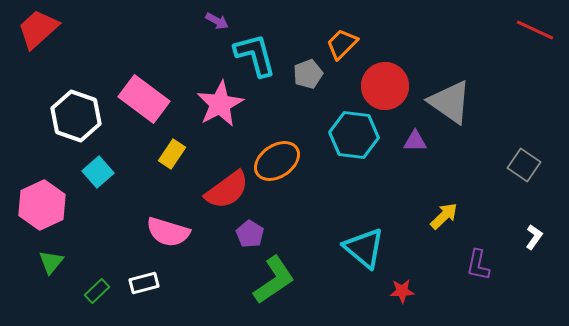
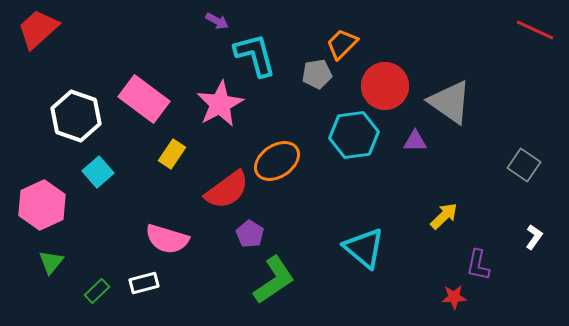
gray pentagon: moved 9 px right; rotated 12 degrees clockwise
cyan hexagon: rotated 15 degrees counterclockwise
pink semicircle: moved 1 px left, 7 px down
red star: moved 52 px right, 6 px down
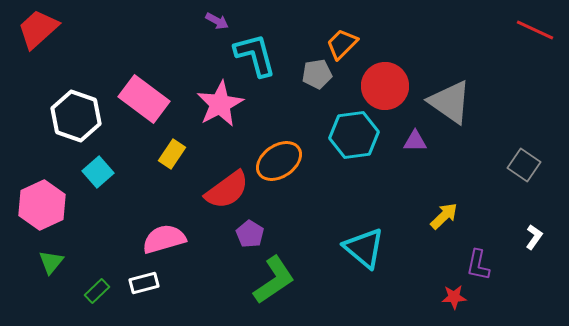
orange ellipse: moved 2 px right
pink semicircle: moved 3 px left; rotated 147 degrees clockwise
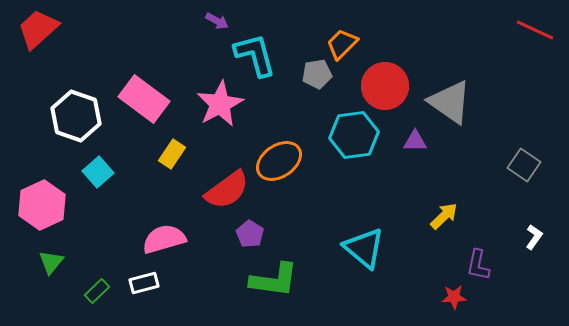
green L-shape: rotated 42 degrees clockwise
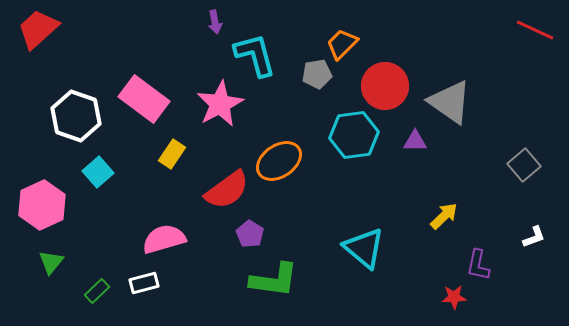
purple arrow: moved 2 px left, 1 px down; rotated 50 degrees clockwise
gray square: rotated 16 degrees clockwise
white L-shape: rotated 35 degrees clockwise
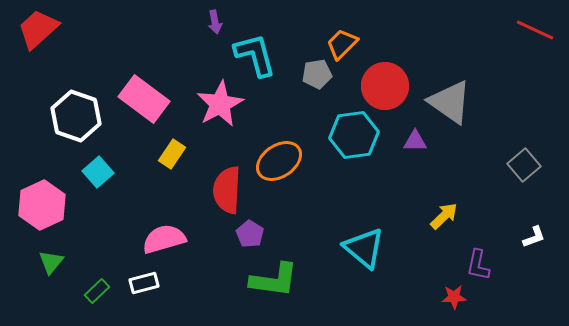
red semicircle: rotated 129 degrees clockwise
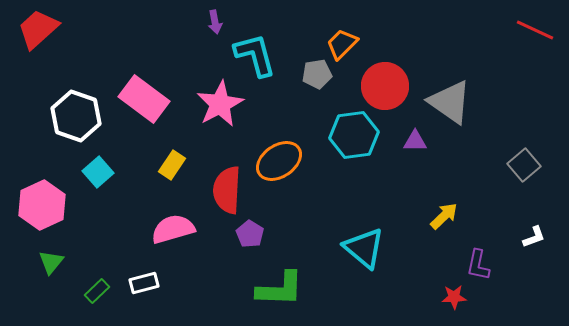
yellow rectangle: moved 11 px down
pink semicircle: moved 9 px right, 10 px up
green L-shape: moved 6 px right, 9 px down; rotated 6 degrees counterclockwise
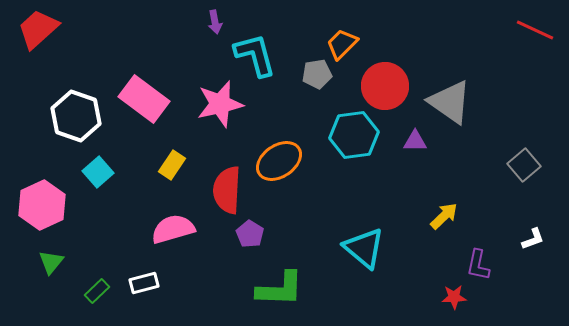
pink star: rotated 15 degrees clockwise
white L-shape: moved 1 px left, 2 px down
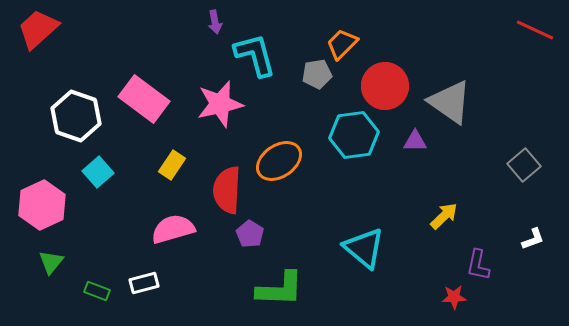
green rectangle: rotated 65 degrees clockwise
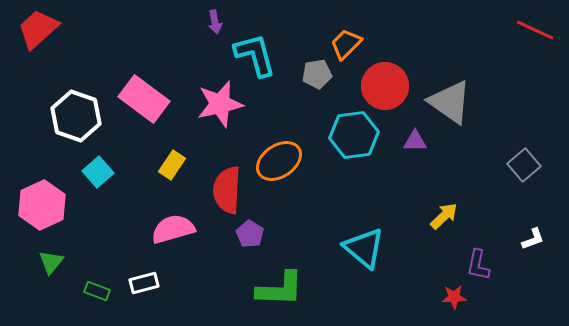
orange trapezoid: moved 4 px right
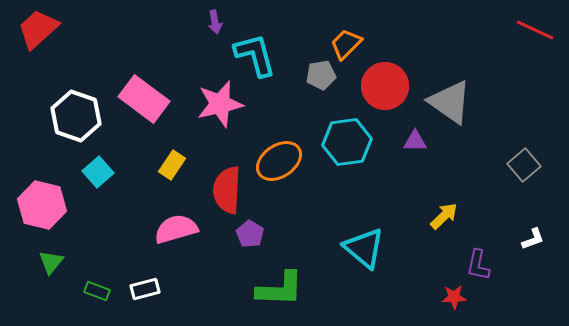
gray pentagon: moved 4 px right, 1 px down
cyan hexagon: moved 7 px left, 7 px down
pink hexagon: rotated 21 degrees counterclockwise
pink semicircle: moved 3 px right
white rectangle: moved 1 px right, 6 px down
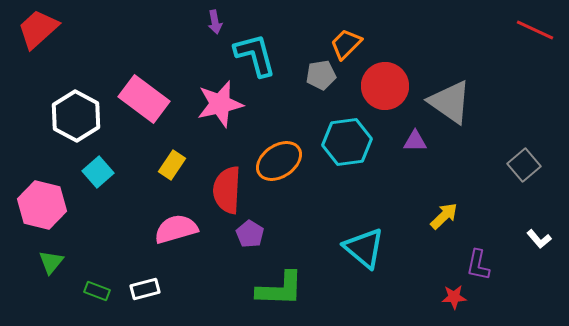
white hexagon: rotated 9 degrees clockwise
white L-shape: moved 6 px right; rotated 70 degrees clockwise
